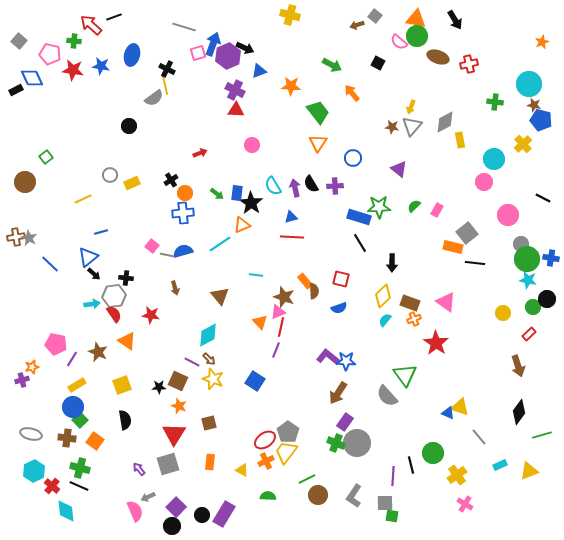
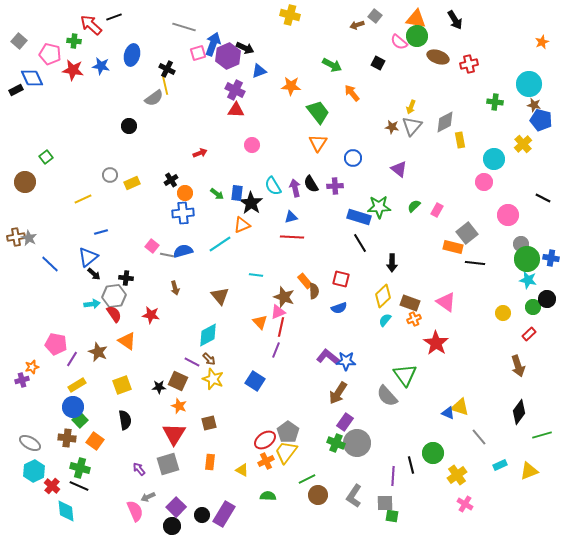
gray ellipse at (31, 434): moved 1 px left, 9 px down; rotated 15 degrees clockwise
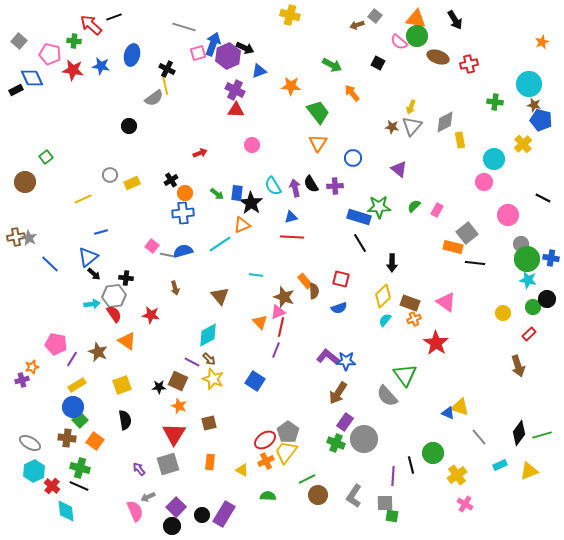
black diamond at (519, 412): moved 21 px down
gray circle at (357, 443): moved 7 px right, 4 px up
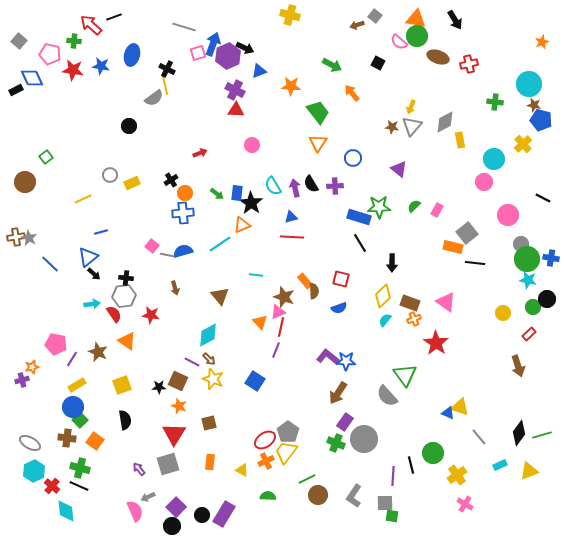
gray hexagon at (114, 296): moved 10 px right
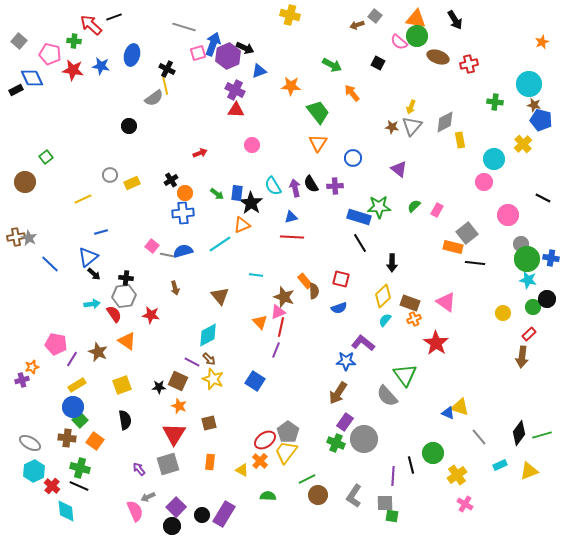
purple L-shape at (328, 357): moved 35 px right, 14 px up
brown arrow at (518, 366): moved 4 px right, 9 px up; rotated 25 degrees clockwise
orange cross at (266, 461): moved 6 px left; rotated 21 degrees counterclockwise
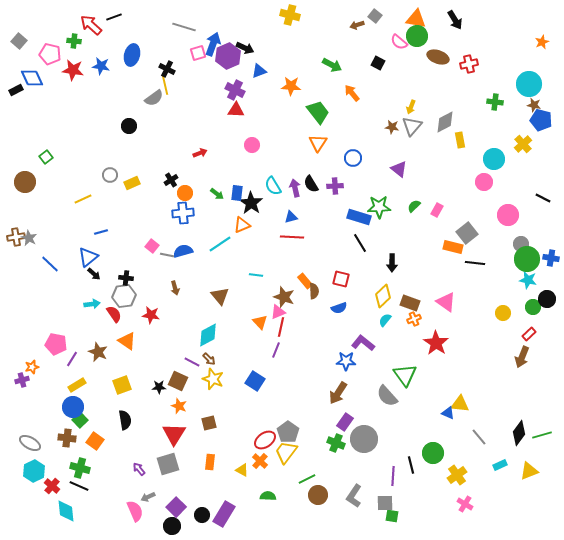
brown arrow at (522, 357): rotated 15 degrees clockwise
yellow triangle at (460, 407): moved 3 px up; rotated 12 degrees counterclockwise
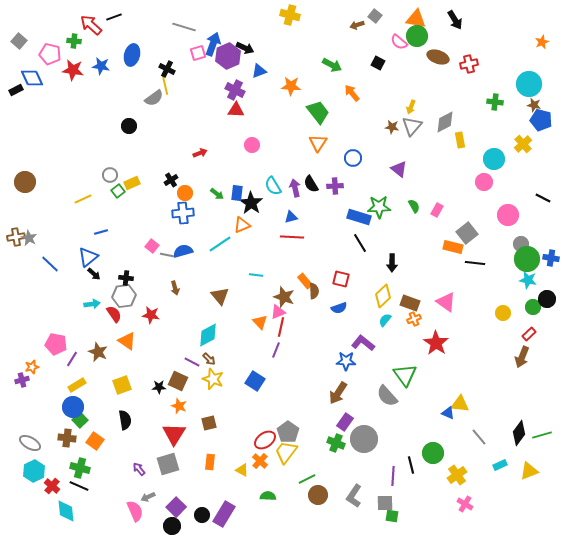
green square at (46, 157): moved 72 px right, 34 px down
green semicircle at (414, 206): rotated 104 degrees clockwise
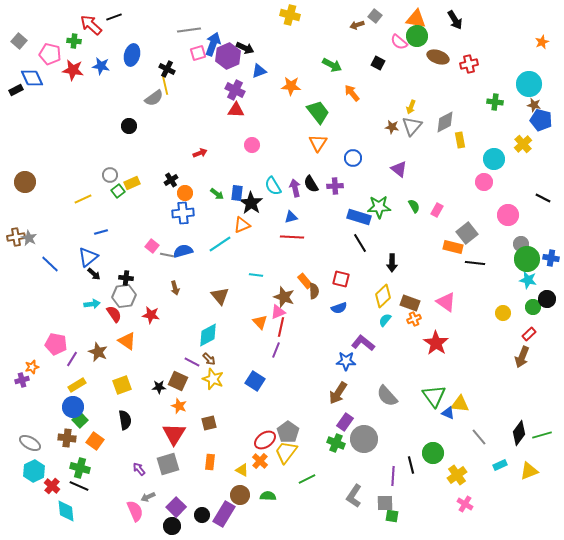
gray line at (184, 27): moved 5 px right, 3 px down; rotated 25 degrees counterclockwise
green triangle at (405, 375): moved 29 px right, 21 px down
brown circle at (318, 495): moved 78 px left
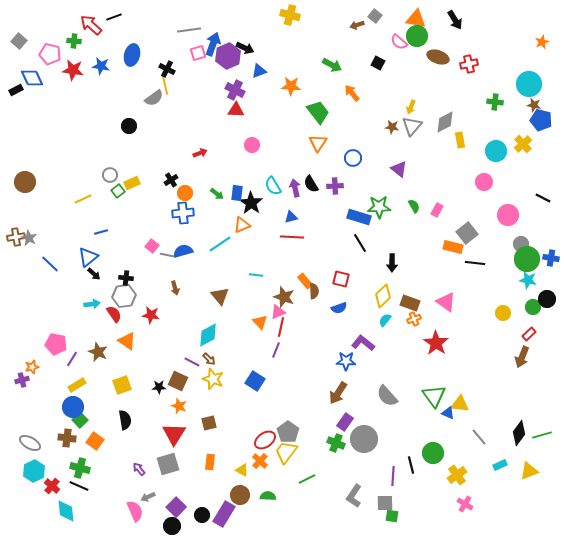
cyan circle at (494, 159): moved 2 px right, 8 px up
